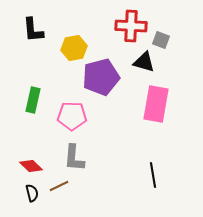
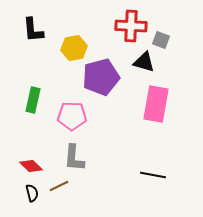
black line: rotated 70 degrees counterclockwise
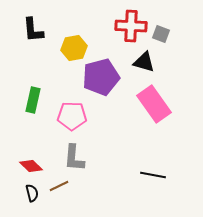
gray square: moved 6 px up
pink rectangle: moved 2 px left; rotated 45 degrees counterclockwise
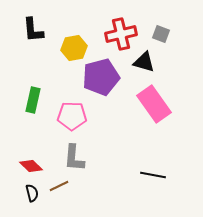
red cross: moved 10 px left, 8 px down; rotated 16 degrees counterclockwise
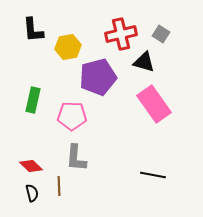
gray square: rotated 12 degrees clockwise
yellow hexagon: moved 6 px left, 1 px up
purple pentagon: moved 3 px left
gray L-shape: moved 2 px right
brown line: rotated 66 degrees counterclockwise
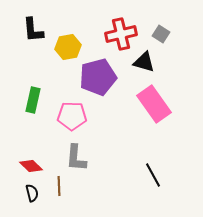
black line: rotated 50 degrees clockwise
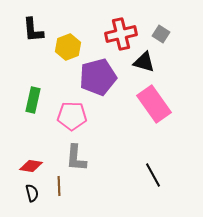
yellow hexagon: rotated 10 degrees counterclockwise
red diamond: rotated 35 degrees counterclockwise
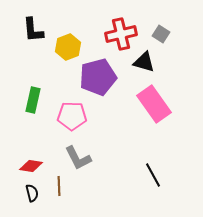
gray L-shape: moved 2 px right; rotated 32 degrees counterclockwise
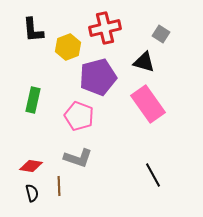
red cross: moved 16 px left, 6 px up
pink rectangle: moved 6 px left
pink pentagon: moved 7 px right; rotated 20 degrees clockwise
gray L-shape: rotated 44 degrees counterclockwise
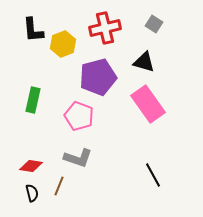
gray square: moved 7 px left, 10 px up
yellow hexagon: moved 5 px left, 3 px up
brown line: rotated 24 degrees clockwise
